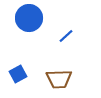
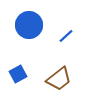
blue circle: moved 7 px down
brown trapezoid: rotated 36 degrees counterclockwise
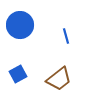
blue circle: moved 9 px left
blue line: rotated 63 degrees counterclockwise
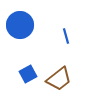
blue square: moved 10 px right
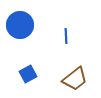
blue line: rotated 14 degrees clockwise
brown trapezoid: moved 16 px right
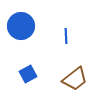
blue circle: moved 1 px right, 1 px down
